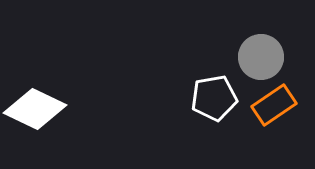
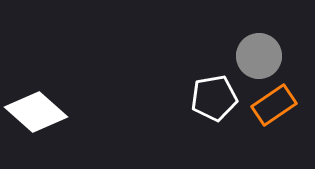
gray circle: moved 2 px left, 1 px up
white diamond: moved 1 px right, 3 px down; rotated 16 degrees clockwise
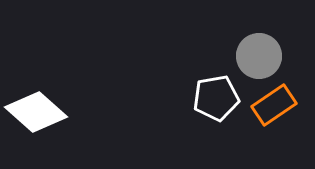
white pentagon: moved 2 px right
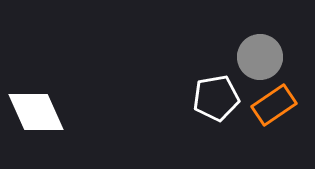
gray circle: moved 1 px right, 1 px down
white diamond: rotated 24 degrees clockwise
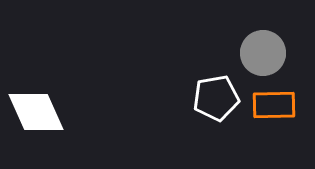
gray circle: moved 3 px right, 4 px up
orange rectangle: rotated 33 degrees clockwise
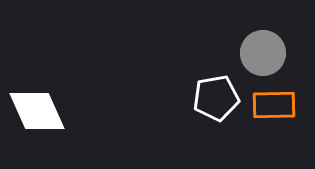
white diamond: moved 1 px right, 1 px up
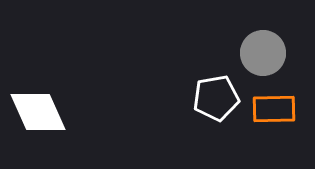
orange rectangle: moved 4 px down
white diamond: moved 1 px right, 1 px down
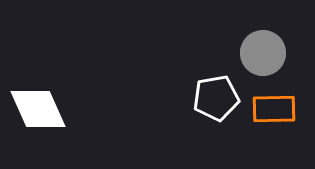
white diamond: moved 3 px up
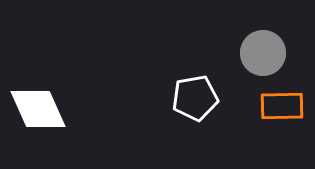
white pentagon: moved 21 px left
orange rectangle: moved 8 px right, 3 px up
